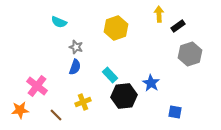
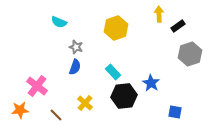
cyan rectangle: moved 3 px right, 3 px up
yellow cross: moved 2 px right, 1 px down; rotated 28 degrees counterclockwise
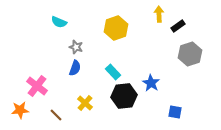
blue semicircle: moved 1 px down
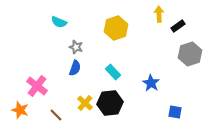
black hexagon: moved 14 px left, 7 px down
orange star: rotated 24 degrees clockwise
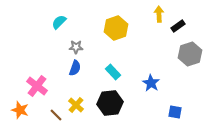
cyan semicircle: rotated 112 degrees clockwise
gray star: rotated 16 degrees counterclockwise
yellow cross: moved 9 px left, 2 px down
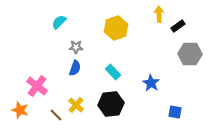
gray hexagon: rotated 20 degrees clockwise
black hexagon: moved 1 px right, 1 px down
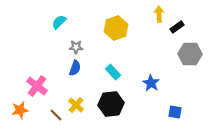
black rectangle: moved 1 px left, 1 px down
orange star: rotated 30 degrees counterclockwise
